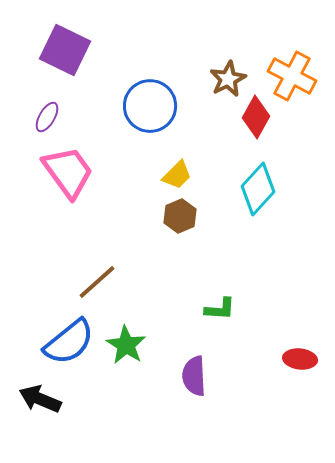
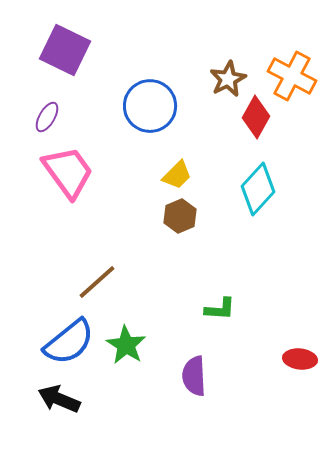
black arrow: moved 19 px right
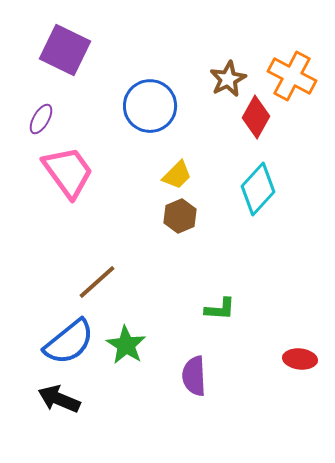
purple ellipse: moved 6 px left, 2 px down
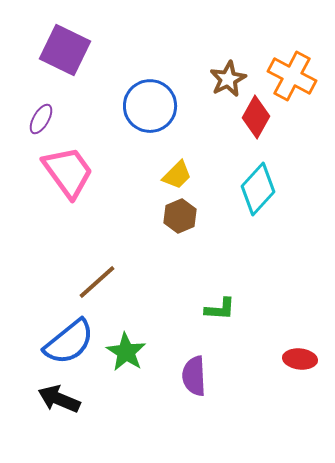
green star: moved 7 px down
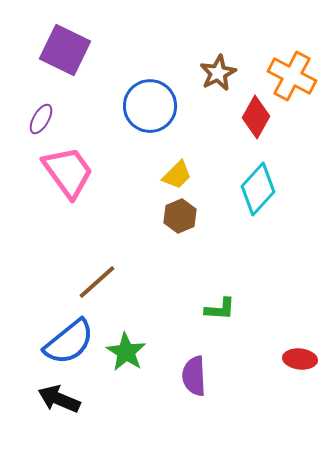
brown star: moved 10 px left, 6 px up
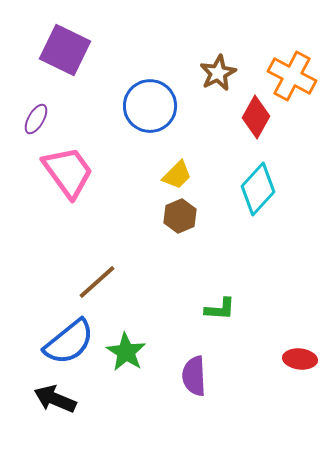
purple ellipse: moved 5 px left
black arrow: moved 4 px left
